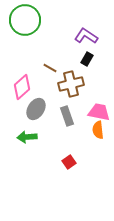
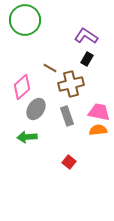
orange semicircle: rotated 90 degrees clockwise
red square: rotated 16 degrees counterclockwise
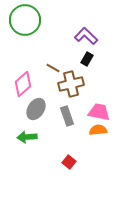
purple L-shape: rotated 10 degrees clockwise
brown line: moved 3 px right
pink diamond: moved 1 px right, 3 px up
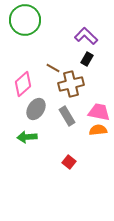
gray rectangle: rotated 12 degrees counterclockwise
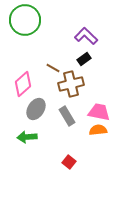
black rectangle: moved 3 px left; rotated 24 degrees clockwise
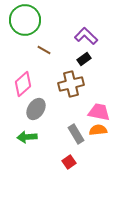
brown line: moved 9 px left, 18 px up
gray rectangle: moved 9 px right, 18 px down
red square: rotated 16 degrees clockwise
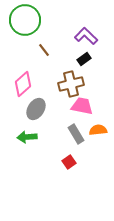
brown line: rotated 24 degrees clockwise
pink trapezoid: moved 17 px left, 6 px up
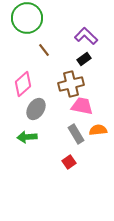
green circle: moved 2 px right, 2 px up
